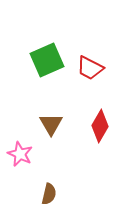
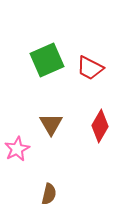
pink star: moved 3 px left, 5 px up; rotated 20 degrees clockwise
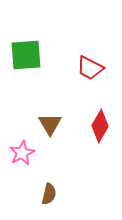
green square: moved 21 px left, 5 px up; rotated 20 degrees clockwise
brown triangle: moved 1 px left
pink star: moved 5 px right, 4 px down
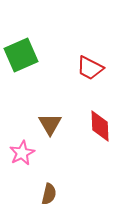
green square: moved 5 px left; rotated 20 degrees counterclockwise
red diamond: rotated 32 degrees counterclockwise
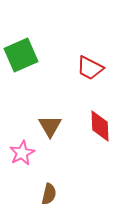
brown triangle: moved 2 px down
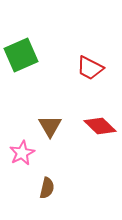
red diamond: rotated 44 degrees counterclockwise
brown semicircle: moved 2 px left, 6 px up
